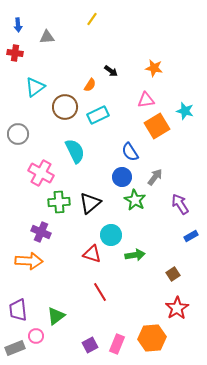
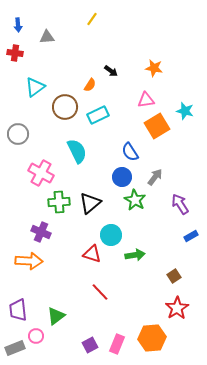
cyan semicircle: moved 2 px right
brown square: moved 1 px right, 2 px down
red line: rotated 12 degrees counterclockwise
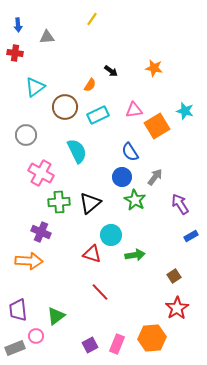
pink triangle: moved 12 px left, 10 px down
gray circle: moved 8 px right, 1 px down
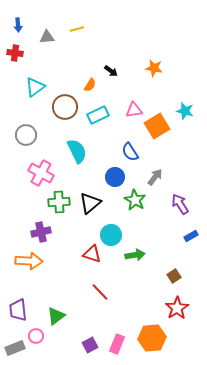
yellow line: moved 15 px left, 10 px down; rotated 40 degrees clockwise
blue circle: moved 7 px left
purple cross: rotated 36 degrees counterclockwise
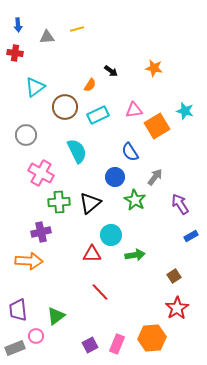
red triangle: rotated 18 degrees counterclockwise
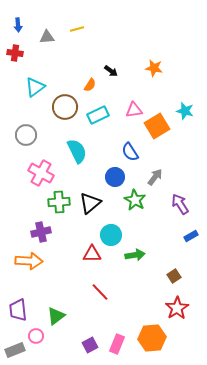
gray rectangle: moved 2 px down
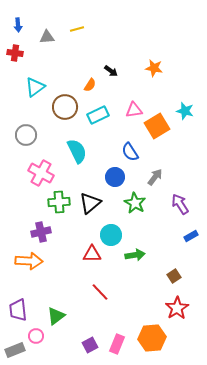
green star: moved 3 px down
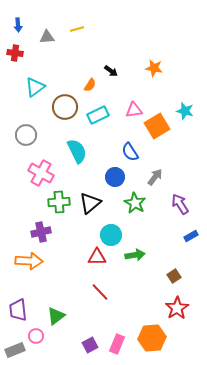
red triangle: moved 5 px right, 3 px down
